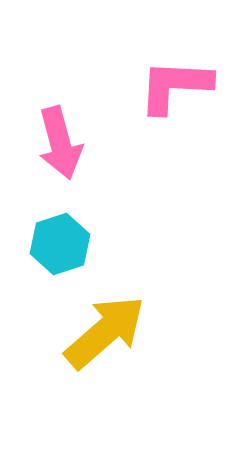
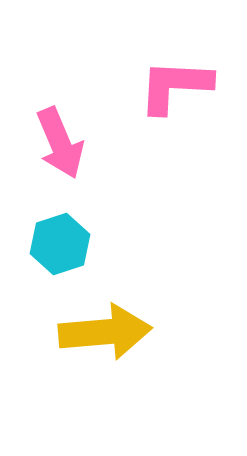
pink arrow: rotated 8 degrees counterclockwise
yellow arrow: rotated 36 degrees clockwise
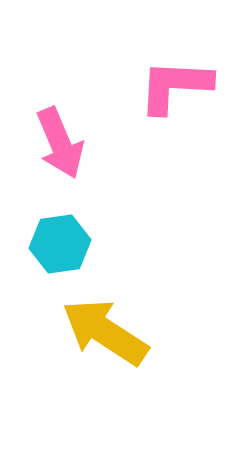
cyan hexagon: rotated 10 degrees clockwise
yellow arrow: rotated 142 degrees counterclockwise
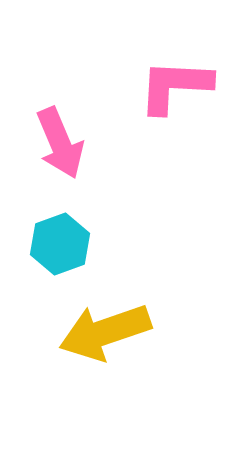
cyan hexagon: rotated 12 degrees counterclockwise
yellow arrow: rotated 52 degrees counterclockwise
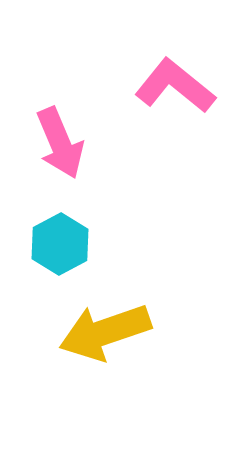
pink L-shape: rotated 36 degrees clockwise
cyan hexagon: rotated 8 degrees counterclockwise
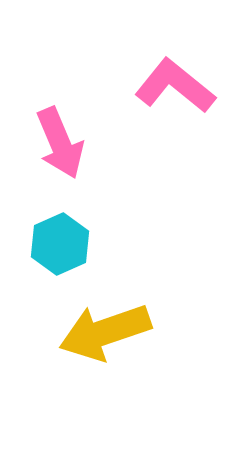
cyan hexagon: rotated 4 degrees clockwise
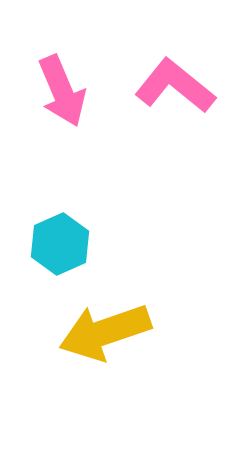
pink arrow: moved 2 px right, 52 px up
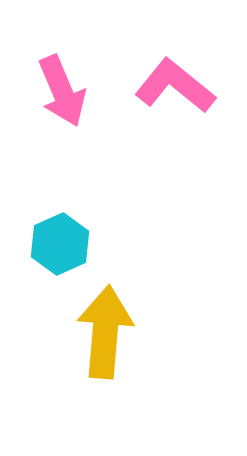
yellow arrow: rotated 114 degrees clockwise
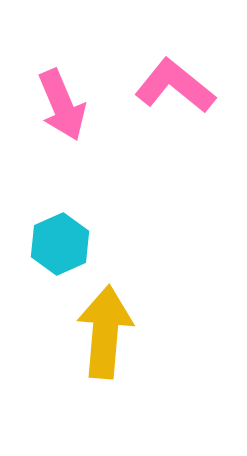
pink arrow: moved 14 px down
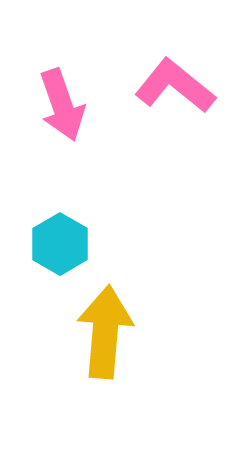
pink arrow: rotated 4 degrees clockwise
cyan hexagon: rotated 6 degrees counterclockwise
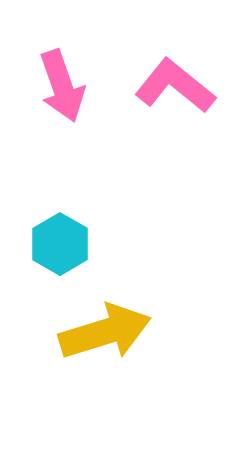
pink arrow: moved 19 px up
yellow arrow: rotated 68 degrees clockwise
